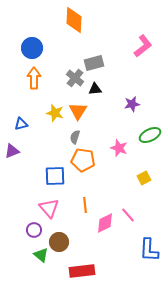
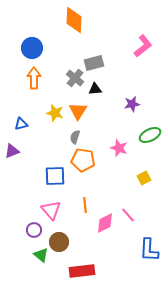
pink triangle: moved 2 px right, 2 px down
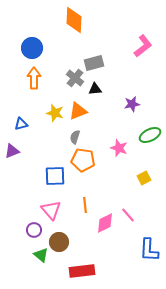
orange triangle: rotated 36 degrees clockwise
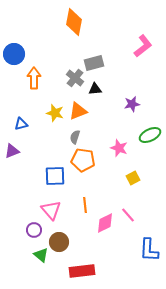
orange diamond: moved 2 px down; rotated 8 degrees clockwise
blue circle: moved 18 px left, 6 px down
yellow square: moved 11 px left
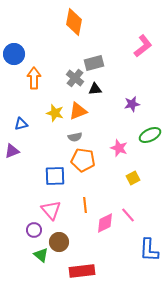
gray semicircle: rotated 120 degrees counterclockwise
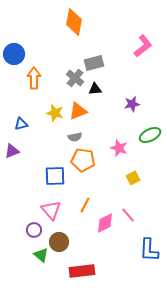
orange line: rotated 35 degrees clockwise
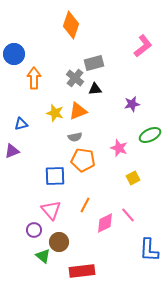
orange diamond: moved 3 px left, 3 px down; rotated 8 degrees clockwise
green triangle: moved 2 px right, 1 px down
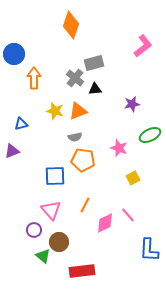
yellow star: moved 2 px up
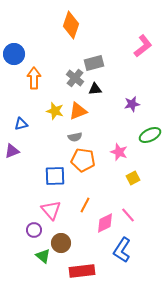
pink star: moved 4 px down
brown circle: moved 2 px right, 1 px down
blue L-shape: moved 27 px left; rotated 30 degrees clockwise
